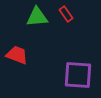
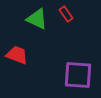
green triangle: moved 2 px down; rotated 30 degrees clockwise
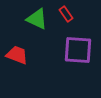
purple square: moved 25 px up
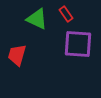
purple square: moved 6 px up
red trapezoid: rotated 95 degrees counterclockwise
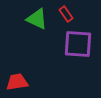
red trapezoid: moved 27 px down; rotated 65 degrees clockwise
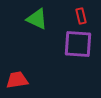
red rectangle: moved 15 px right, 2 px down; rotated 21 degrees clockwise
red trapezoid: moved 2 px up
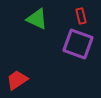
purple square: rotated 16 degrees clockwise
red trapezoid: rotated 25 degrees counterclockwise
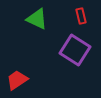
purple square: moved 3 px left, 6 px down; rotated 12 degrees clockwise
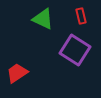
green triangle: moved 6 px right
red trapezoid: moved 7 px up
